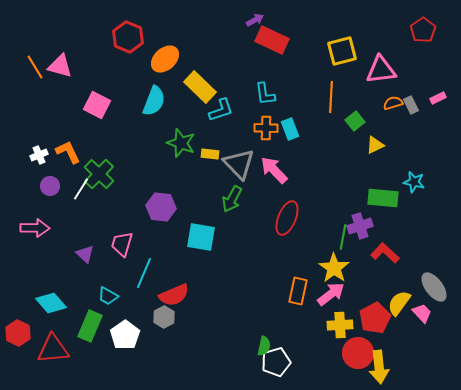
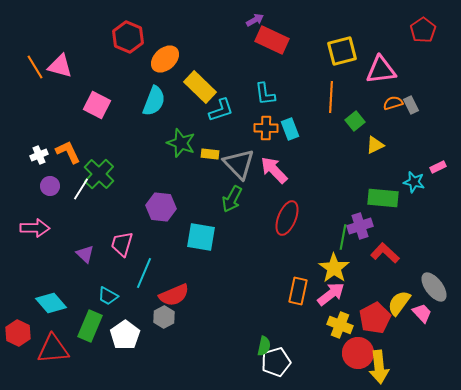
pink rectangle at (438, 98): moved 69 px down
yellow cross at (340, 325): rotated 25 degrees clockwise
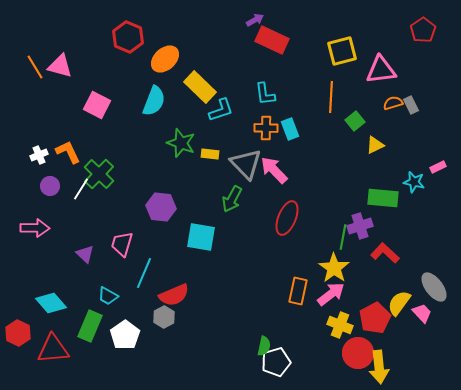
gray triangle at (239, 164): moved 7 px right
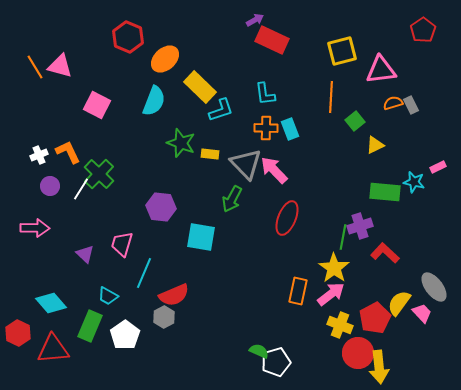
green rectangle at (383, 198): moved 2 px right, 6 px up
green semicircle at (264, 346): moved 5 px left, 5 px down; rotated 78 degrees counterclockwise
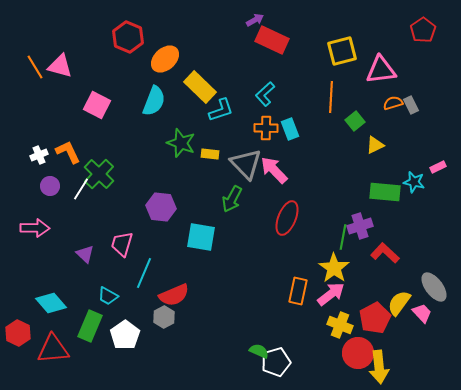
cyan L-shape at (265, 94): rotated 55 degrees clockwise
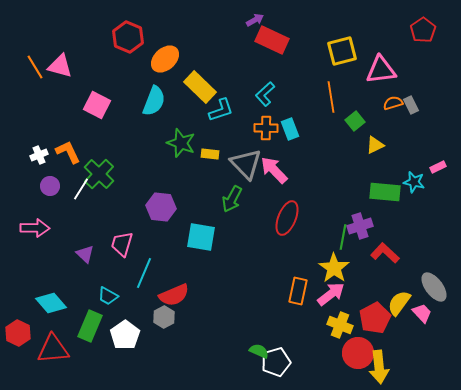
orange line at (331, 97): rotated 12 degrees counterclockwise
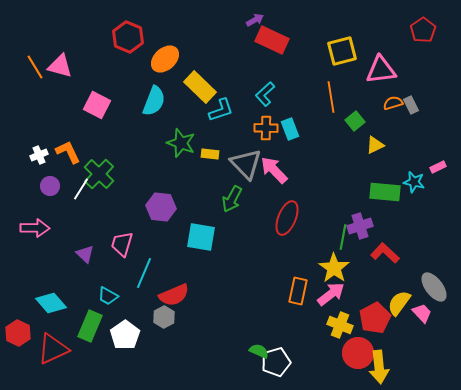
red triangle at (53, 349): rotated 20 degrees counterclockwise
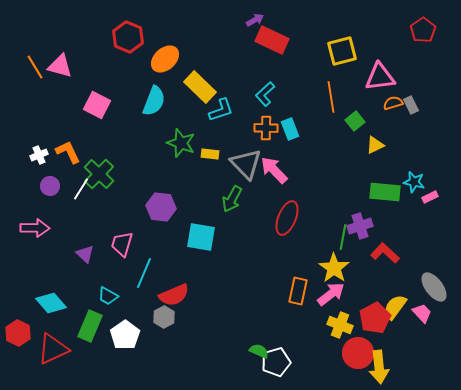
pink triangle at (381, 70): moved 1 px left, 7 px down
pink rectangle at (438, 167): moved 8 px left, 30 px down
yellow semicircle at (399, 303): moved 4 px left, 4 px down
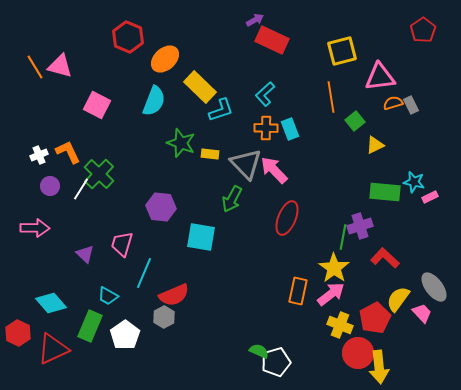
red L-shape at (385, 253): moved 5 px down
yellow semicircle at (395, 307): moved 3 px right, 8 px up
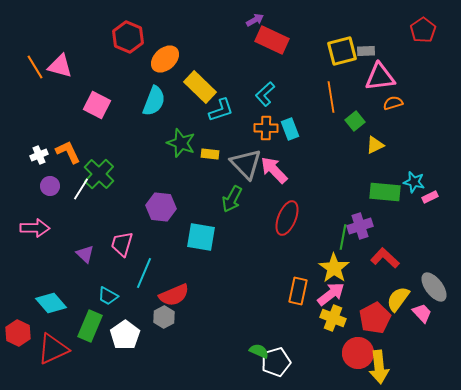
gray rectangle at (411, 105): moved 45 px left, 54 px up; rotated 66 degrees counterclockwise
yellow cross at (340, 325): moved 7 px left, 7 px up
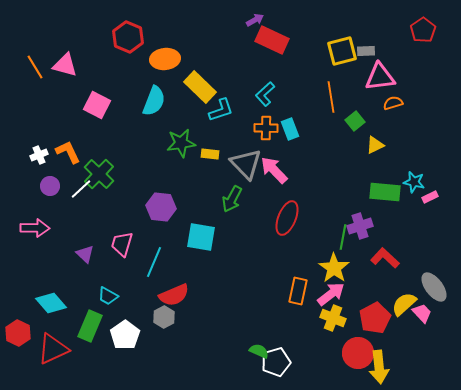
orange ellipse at (165, 59): rotated 36 degrees clockwise
pink triangle at (60, 66): moved 5 px right, 1 px up
green star at (181, 143): rotated 28 degrees counterclockwise
white line at (81, 189): rotated 15 degrees clockwise
cyan line at (144, 273): moved 10 px right, 11 px up
yellow semicircle at (398, 299): moved 6 px right, 5 px down; rotated 12 degrees clockwise
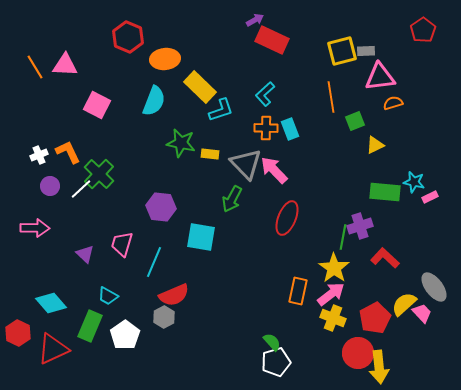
pink triangle at (65, 65): rotated 12 degrees counterclockwise
green square at (355, 121): rotated 18 degrees clockwise
green star at (181, 143): rotated 20 degrees clockwise
green semicircle at (259, 351): moved 13 px right, 9 px up; rotated 24 degrees clockwise
